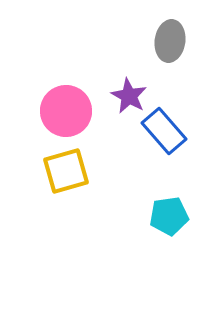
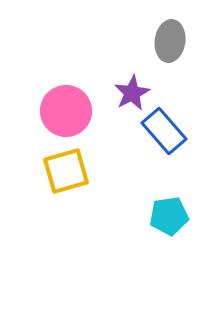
purple star: moved 3 px right, 3 px up; rotated 15 degrees clockwise
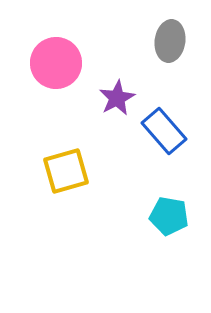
purple star: moved 15 px left, 5 px down
pink circle: moved 10 px left, 48 px up
cyan pentagon: rotated 18 degrees clockwise
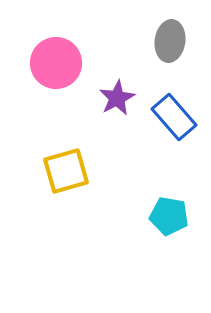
blue rectangle: moved 10 px right, 14 px up
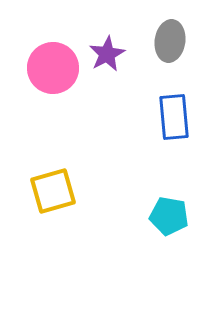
pink circle: moved 3 px left, 5 px down
purple star: moved 10 px left, 44 px up
blue rectangle: rotated 36 degrees clockwise
yellow square: moved 13 px left, 20 px down
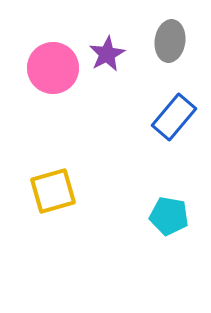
blue rectangle: rotated 45 degrees clockwise
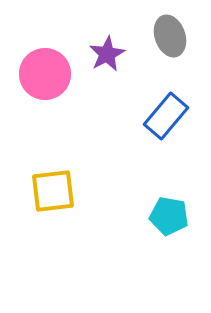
gray ellipse: moved 5 px up; rotated 27 degrees counterclockwise
pink circle: moved 8 px left, 6 px down
blue rectangle: moved 8 px left, 1 px up
yellow square: rotated 9 degrees clockwise
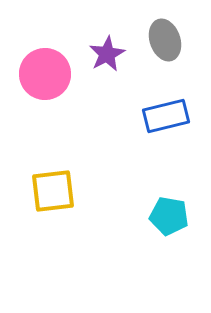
gray ellipse: moved 5 px left, 4 px down
blue rectangle: rotated 36 degrees clockwise
